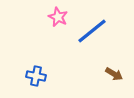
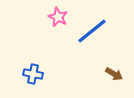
blue cross: moved 3 px left, 2 px up
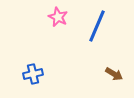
blue line: moved 5 px right, 5 px up; rotated 28 degrees counterclockwise
blue cross: rotated 24 degrees counterclockwise
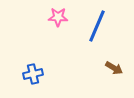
pink star: rotated 24 degrees counterclockwise
brown arrow: moved 6 px up
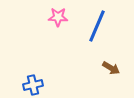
brown arrow: moved 3 px left
blue cross: moved 11 px down
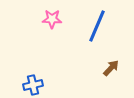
pink star: moved 6 px left, 2 px down
brown arrow: rotated 78 degrees counterclockwise
